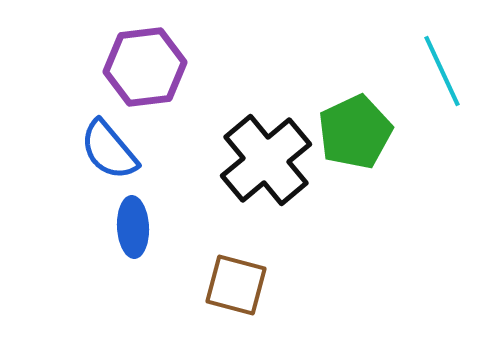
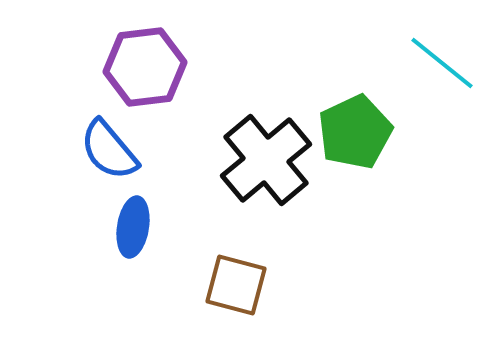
cyan line: moved 8 px up; rotated 26 degrees counterclockwise
blue ellipse: rotated 12 degrees clockwise
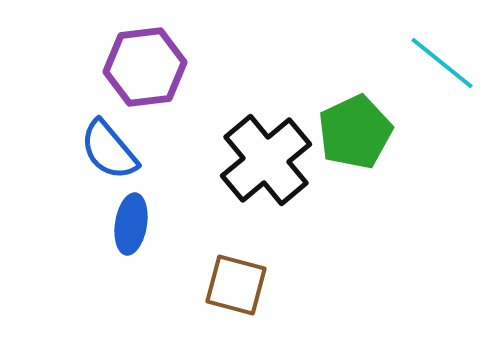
blue ellipse: moved 2 px left, 3 px up
